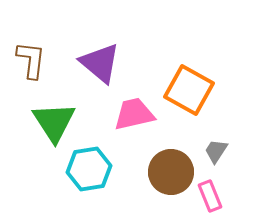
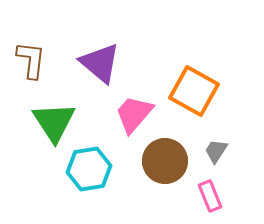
orange square: moved 5 px right, 1 px down
pink trapezoid: rotated 36 degrees counterclockwise
brown circle: moved 6 px left, 11 px up
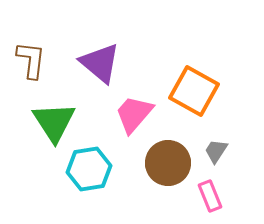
brown circle: moved 3 px right, 2 px down
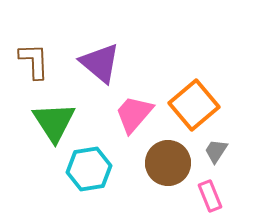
brown L-shape: moved 3 px right, 1 px down; rotated 9 degrees counterclockwise
orange square: moved 14 px down; rotated 21 degrees clockwise
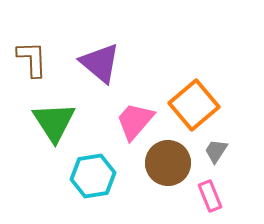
brown L-shape: moved 2 px left, 2 px up
pink trapezoid: moved 1 px right, 7 px down
cyan hexagon: moved 4 px right, 7 px down
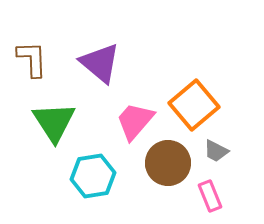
gray trapezoid: rotated 96 degrees counterclockwise
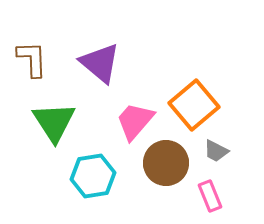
brown circle: moved 2 px left
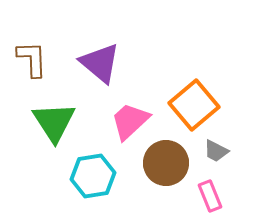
pink trapezoid: moved 5 px left; rotated 6 degrees clockwise
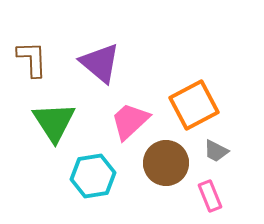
orange square: rotated 12 degrees clockwise
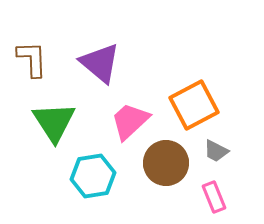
pink rectangle: moved 4 px right, 1 px down
